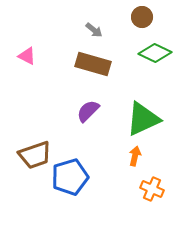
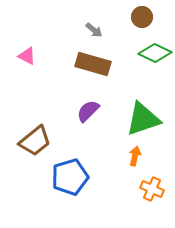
green triangle: rotated 6 degrees clockwise
brown trapezoid: moved 14 px up; rotated 20 degrees counterclockwise
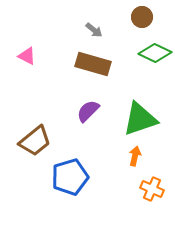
green triangle: moved 3 px left
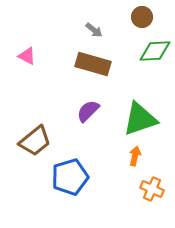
green diamond: moved 2 px up; rotated 28 degrees counterclockwise
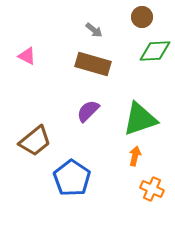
blue pentagon: moved 2 px right, 1 px down; rotated 21 degrees counterclockwise
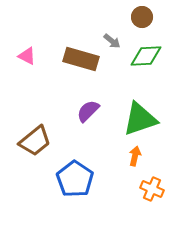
gray arrow: moved 18 px right, 11 px down
green diamond: moved 9 px left, 5 px down
brown rectangle: moved 12 px left, 5 px up
blue pentagon: moved 3 px right, 1 px down
